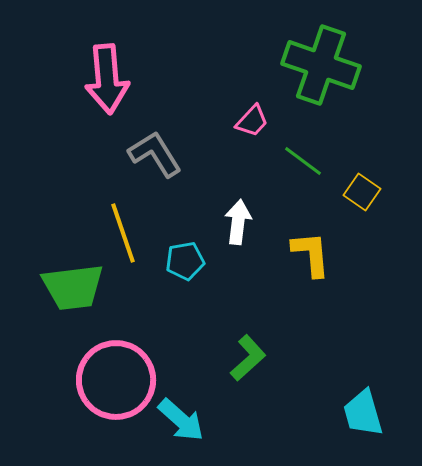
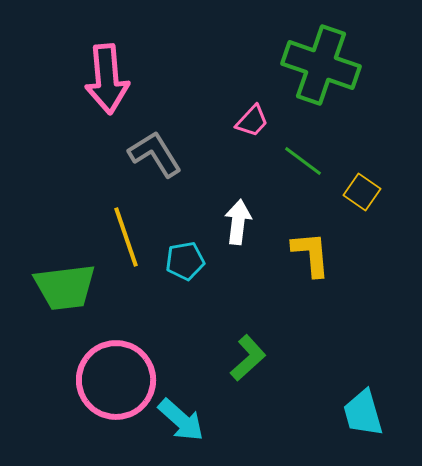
yellow line: moved 3 px right, 4 px down
green trapezoid: moved 8 px left
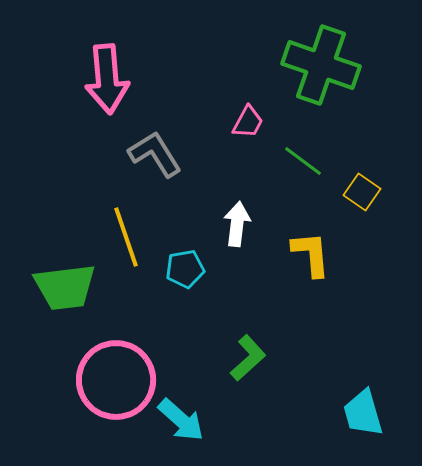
pink trapezoid: moved 4 px left, 1 px down; rotated 15 degrees counterclockwise
white arrow: moved 1 px left, 2 px down
cyan pentagon: moved 8 px down
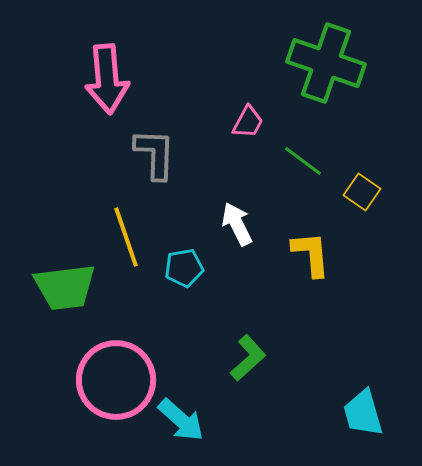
green cross: moved 5 px right, 2 px up
gray L-shape: rotated 34 degrees clockwise
white arrow: rotated 33 degrees counterclockwise
cyan pentagon: moved 1 px left, 1 px up
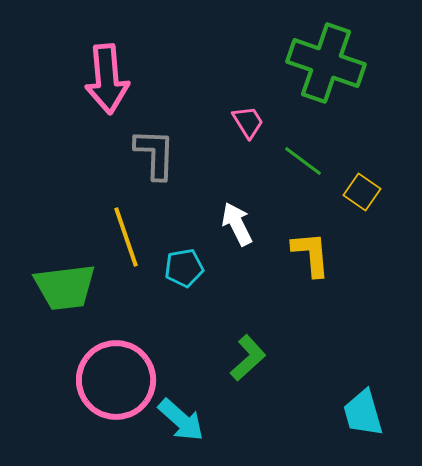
pink trapezoid: rotated 60 degrees counterclockwise
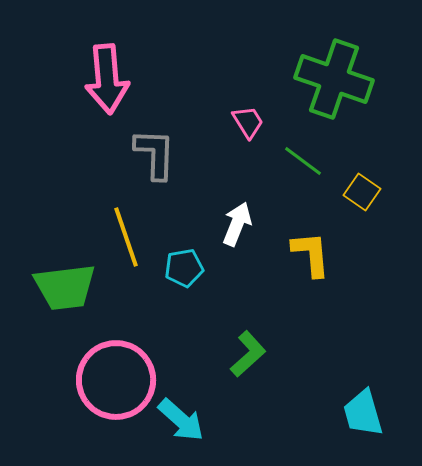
green cross: moved 8 px right, 16 px down
white arrow: rotated 48 degrees clockwise
green L-shape: moved 4 px up
